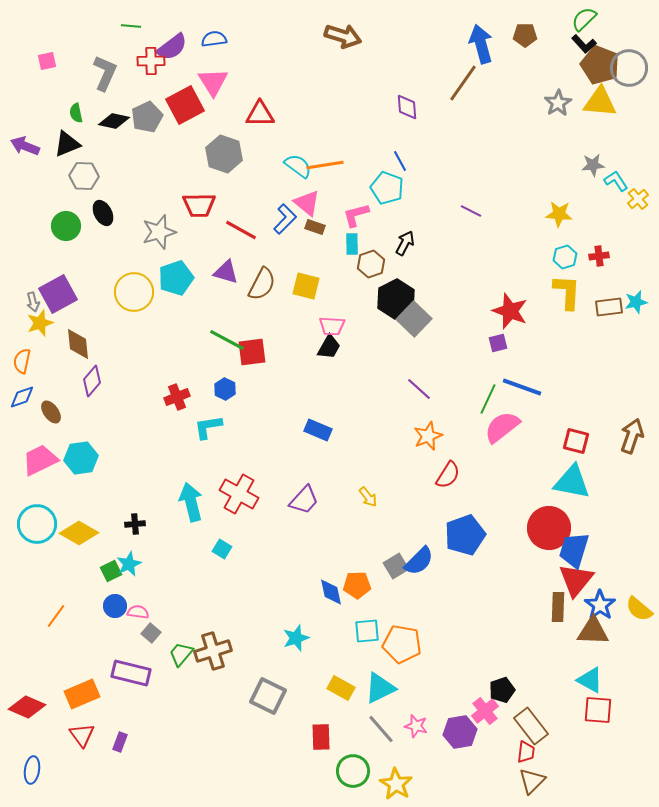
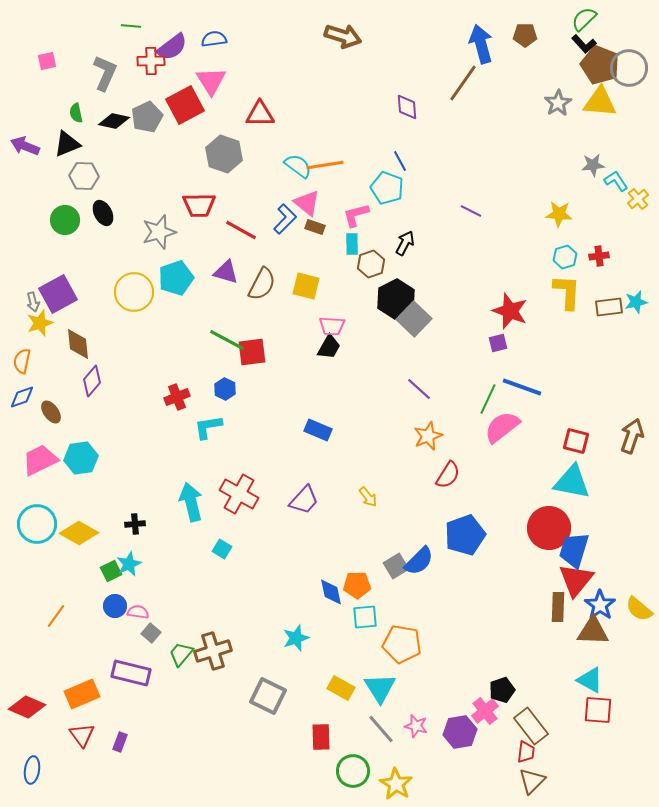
pink triangle at (213, 82): moved 2 px left, 1 px up
green circle at (66, 226): moved 1 px left, 6 px up
cyan square at (367, 631): moved 2 px left, 14 px up
cyan triangle at (380, 688): rotated 36 degrees counterclockwise
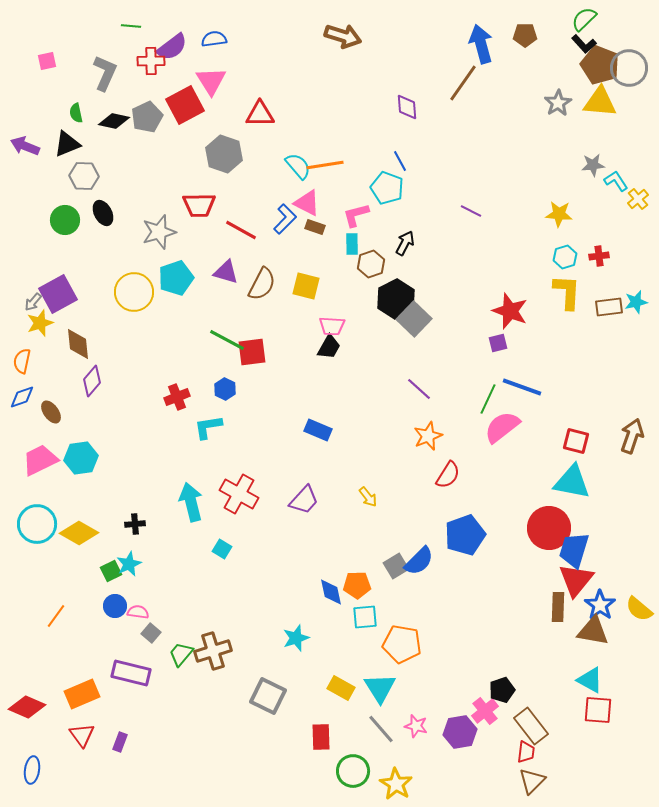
cyan semicircle at (298, 166): rotated 12 degrees clockwise
pink triangle at (307, 203): rotated 12 degrees counterclockwise
gray arrow at (33, 302): rotated 54 degrees clockwise
brown triangle at (593, 631): rotated 8 degrees clockwise
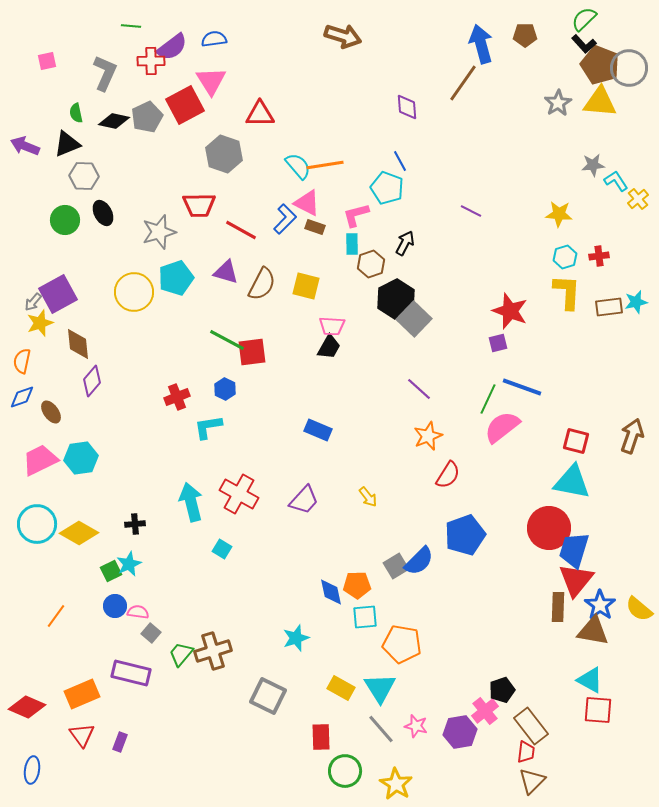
green circle at (353, 771): moved 8 px left
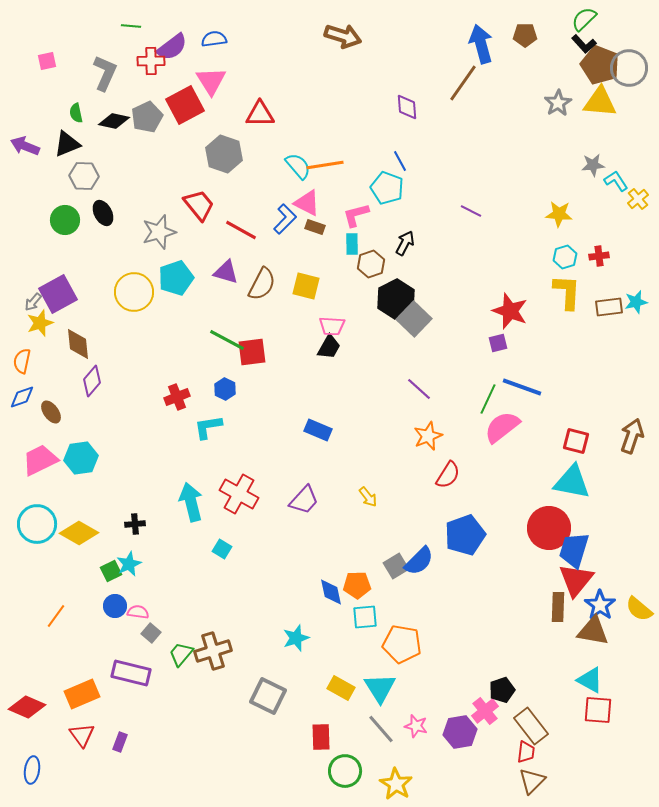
red trapezoid at (199, 205): rotated 128 degrees counterclockwise
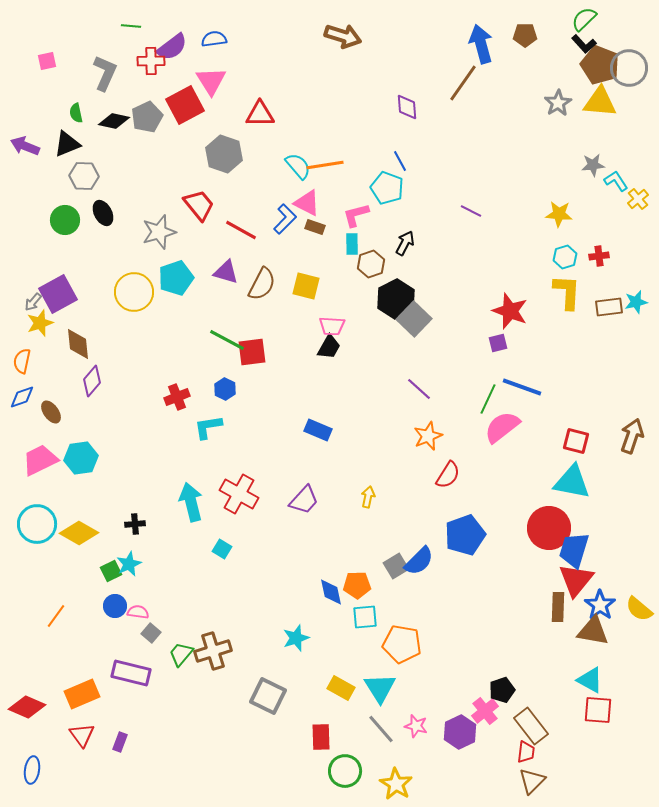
yellow arrow at (368, 497): rotated 130 degrees counterclockwise
purple hexagon at (460, 732): rotated 16 degrees counterclockwise
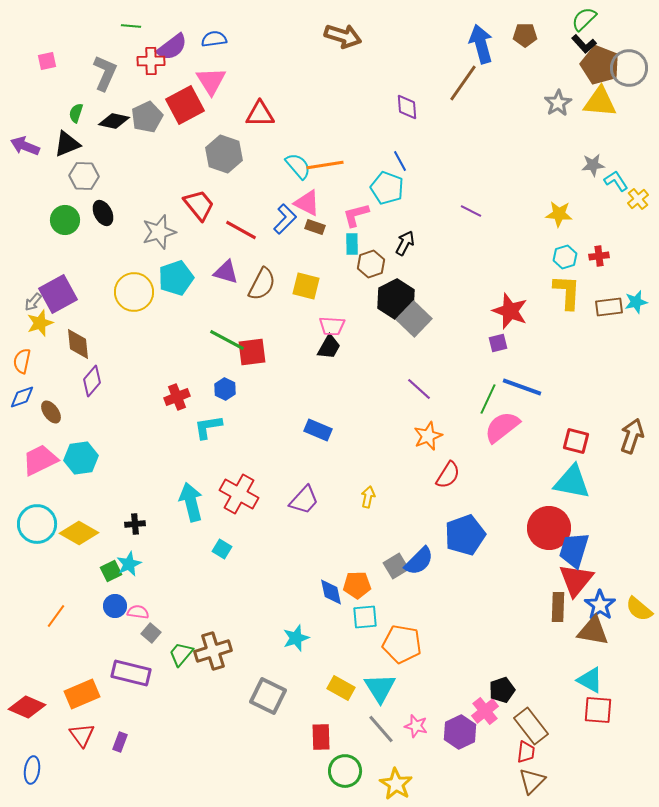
green semicircle at (76, 113): rotated 30 degrees clockwise
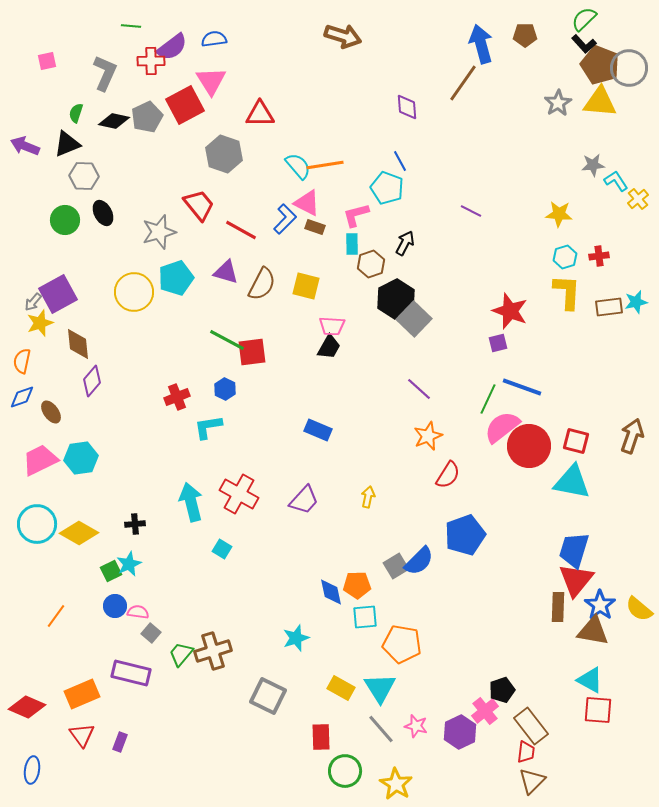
red circle at (549, 528): moved 20 px left, 82 px up
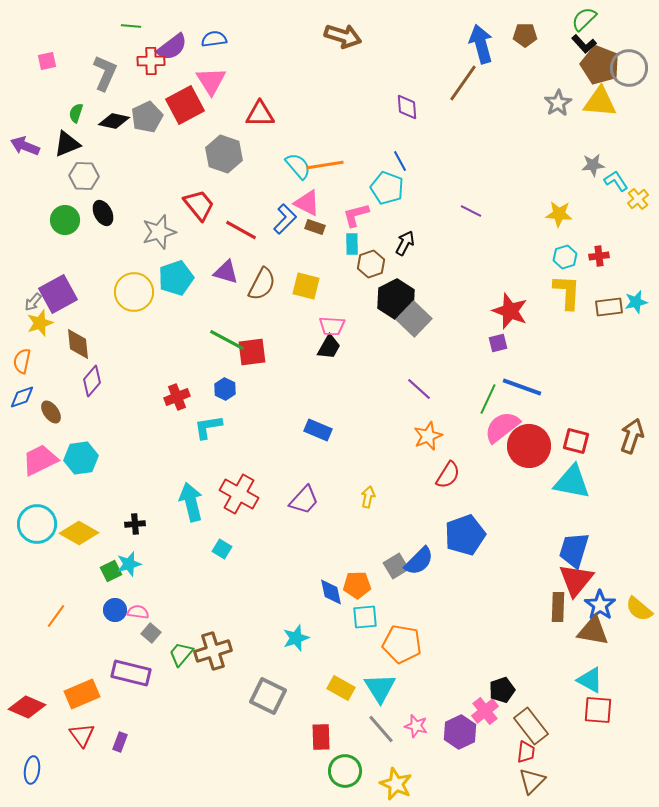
cyan star at (129, 564): rotated 10 degrees clockwise
blue circle at (115, 606): moved 4 px down
yellow star at (396, 784): rotated 8 degrees counterclockwise
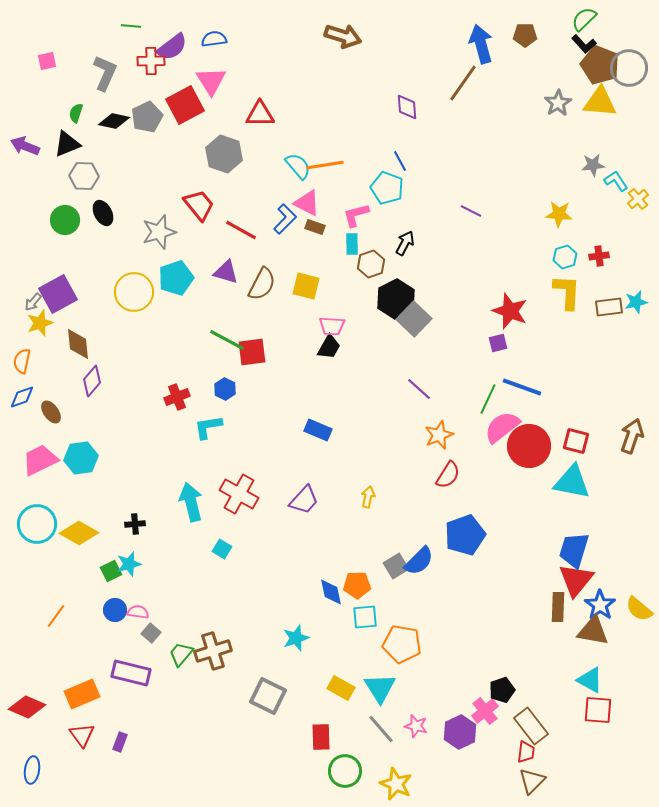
orange star at (428, 436): moved 11 px right, 1 px up
